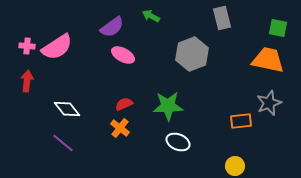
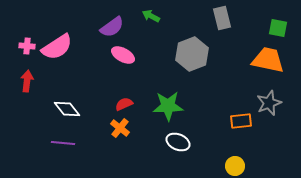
purple line: rotated 35 degrees counterclockwise
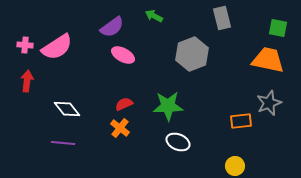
green arrow: moved 3 px right
pink cross: moved 2 px left, 1 px up
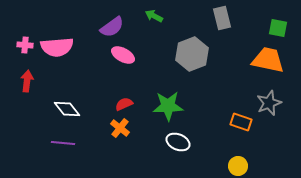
pink semicircle: rotated 28 degrees clockwise
orange rectangle: moved 1 px down; rotated 25 degrees clockwise
yellow circle: moved 3 px right
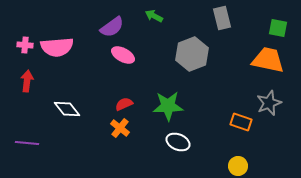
purple line: moved 36 px left
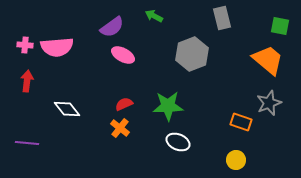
green square: moved 2 px right, 2 px up
orange trapezoid: rotated 28 degrees clockwise
yellow circle: moved 2 px left, 6 px up
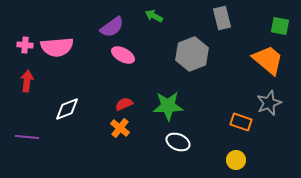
white diamond: rotated 72 degrees counterclockwise
purple line: moved 6 px up
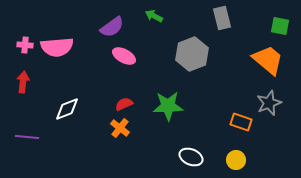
pink ellipse: moved 1 px right, 1 px down
red arrow: moved 4 px left, 1 px down
white ellipse: moved 13 px right, 15 px down
